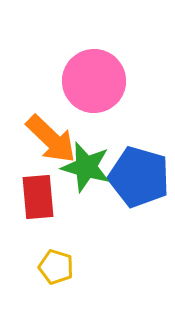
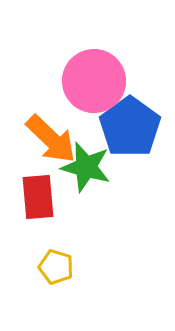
blue pentagon: moved 9 px left, 50 px up; rotated 20 degrees clockwise
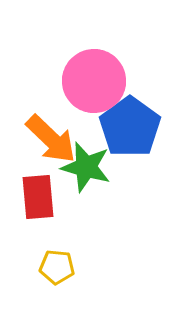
yellow pentagon: moved 1 px right; rotated 12 degrees counterclockwise
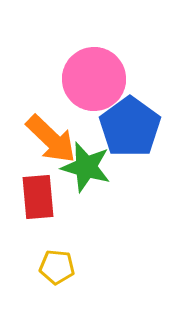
pink circle: moved 2 px up
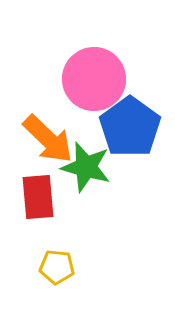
orange arrow: moved 3 px left
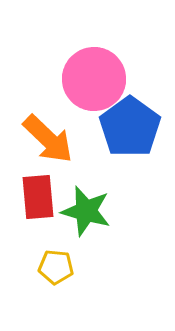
green star: moved 44 px down
yellow pentagon: moved 1 px left
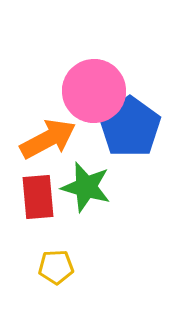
pink circle: moved 12 px down
orange arrow: rotated 72 degrees counterclockwise
green star: moved 24 px up
yellow pentagon: rotated 8 degrees counterclockwise
